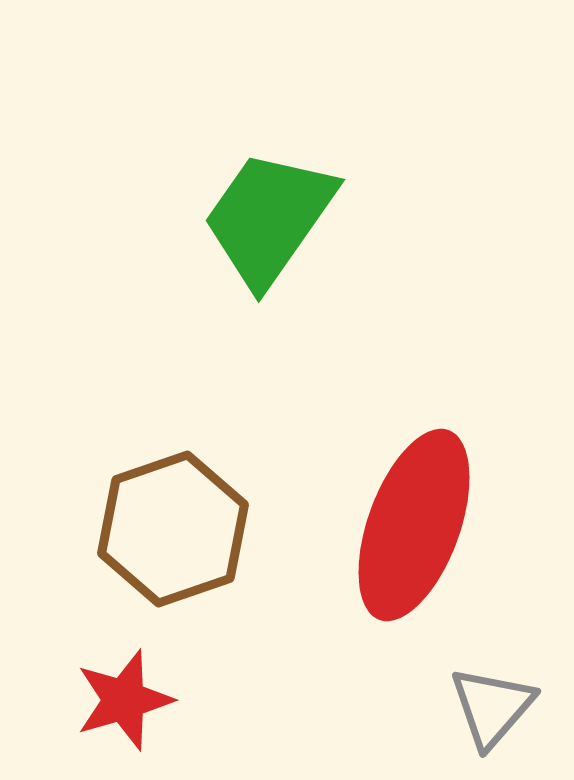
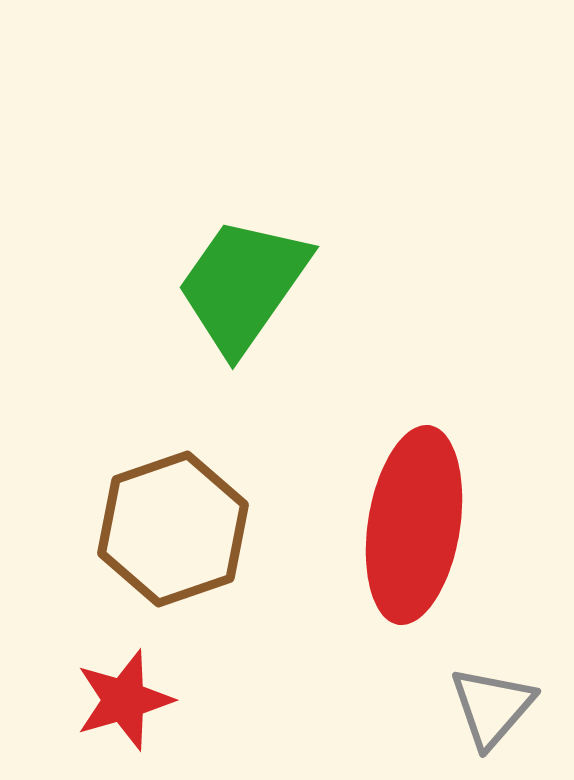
green trapezoid: moved 26 px left, 67 px down
red ellipse: rotated 11 degrees counterclockwise
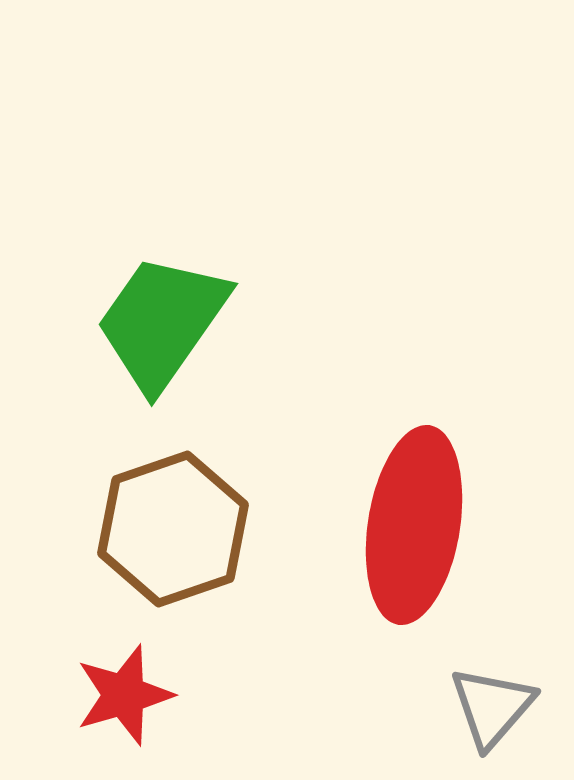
green trapezoid: moved 81 px left, 37 px down
red star: moved 5 px up
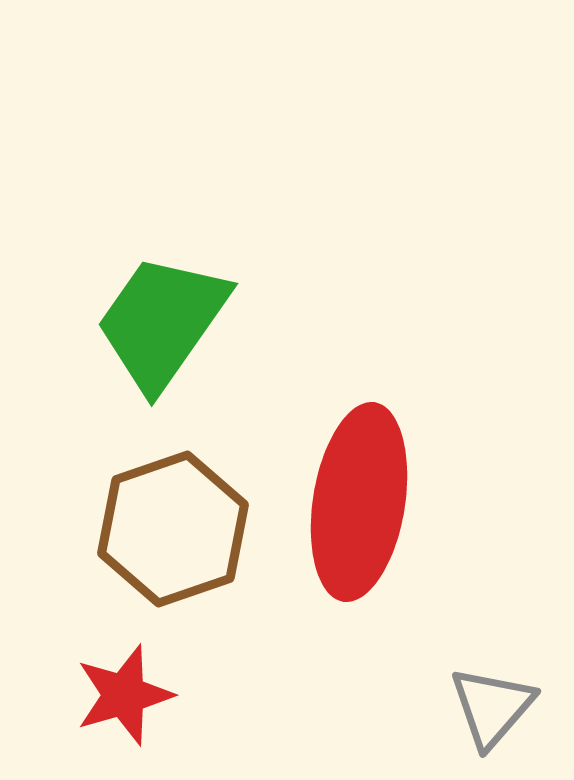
red ellipse: moved 55 px left, 23 px up
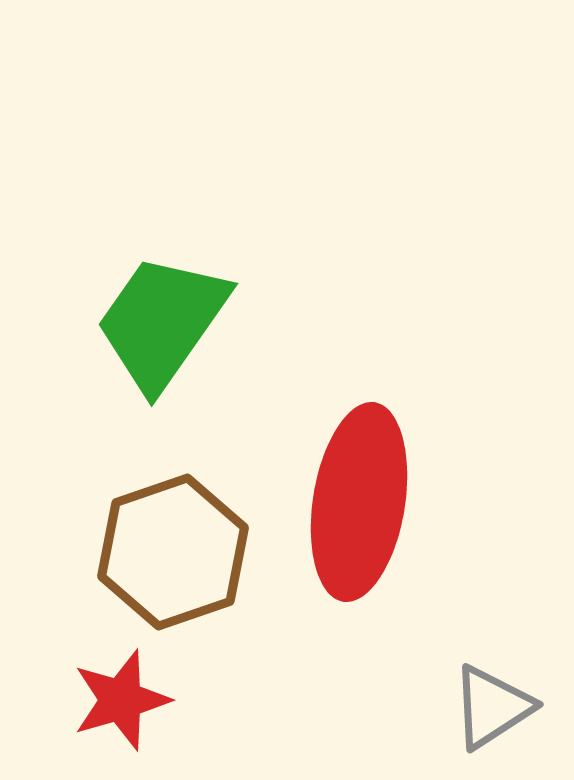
brown hexagon: moved 23 px down
red star: moved 3 px left, 5 px down
gray triangle: rotated 16 degrees clockwise
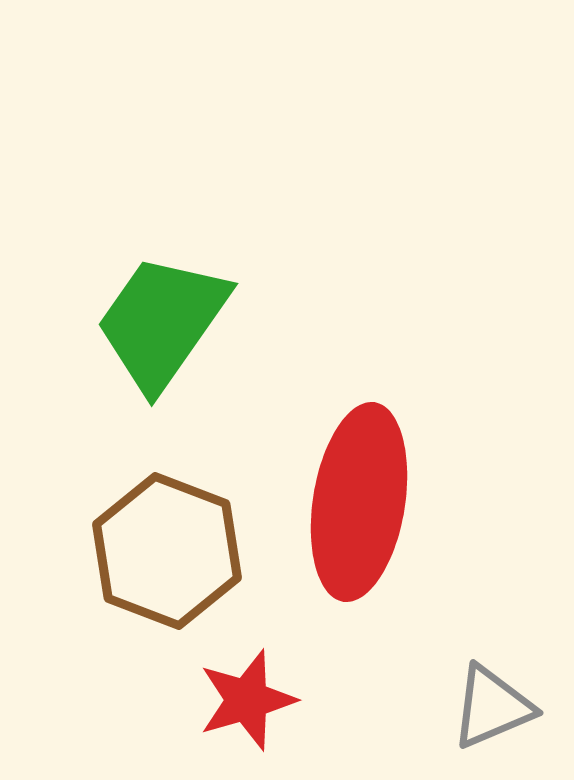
brown hexagon: moved 6 px left, 1 px up; rotated 20 degrees counterclockwise
red star: moved 126 px right
gray triangle: rotated 10 degrees clockwise
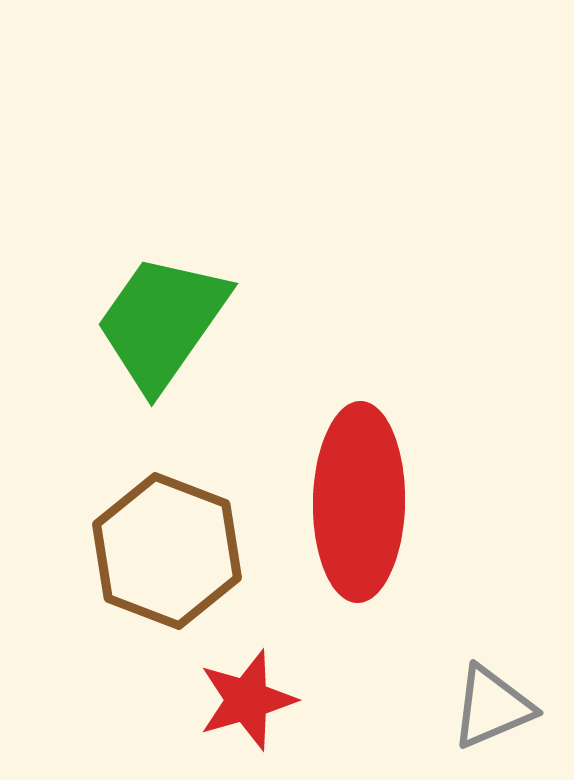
red ellipse: rotated 8 degrees counterclockwise
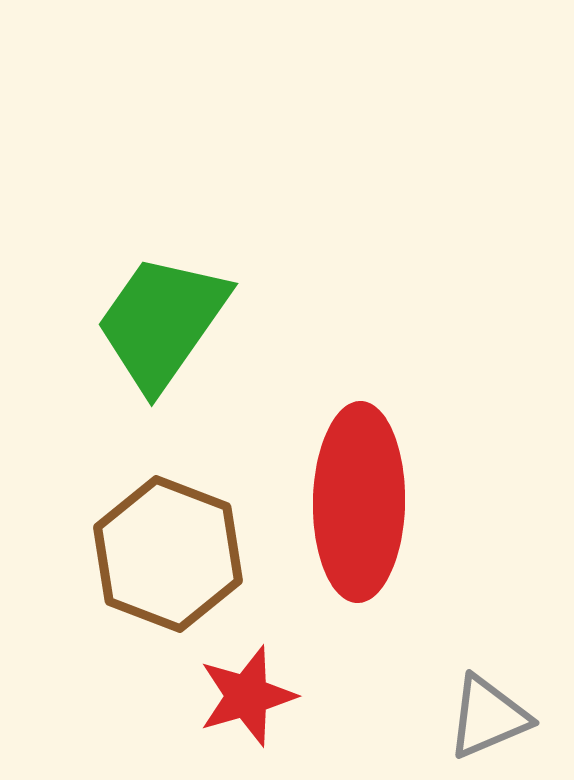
brown hexagon: moved 1 px right, 3 px down
red star: moved 4 px up
gray triangle: moved 4 px left, 10 px down
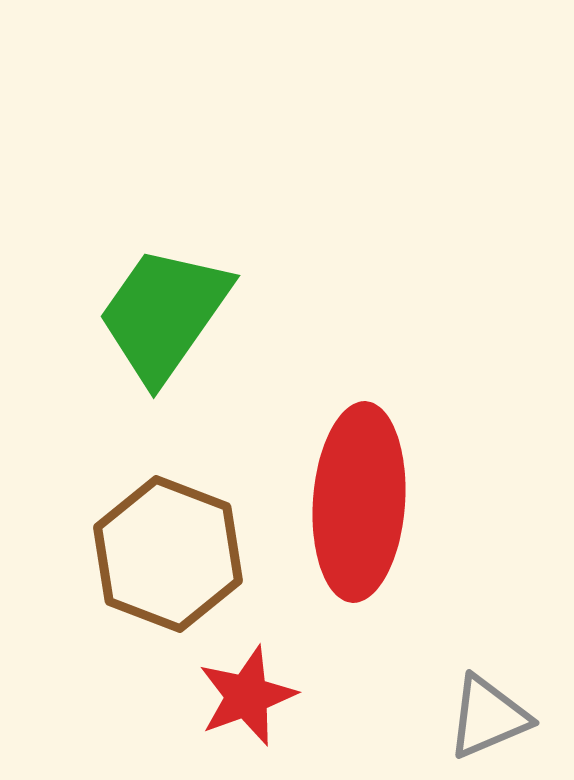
green trapezoid: moved 2 px right, 8 px up
red ellipse: rotated 3 degrees clockwise
red star: rotated 4 degrees counterclockwise
